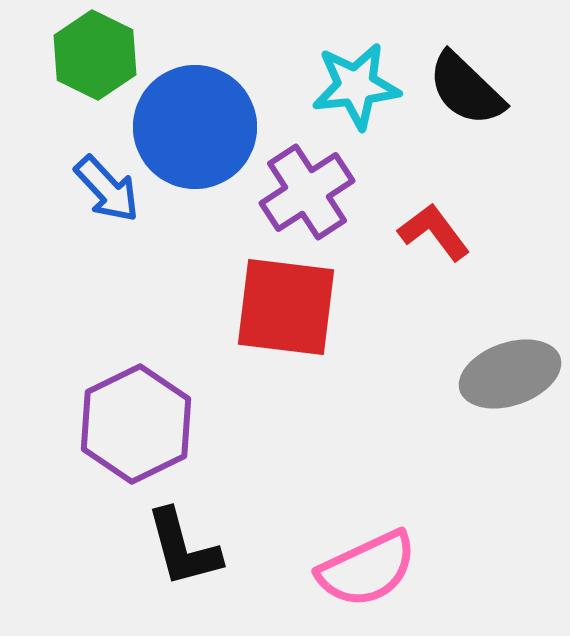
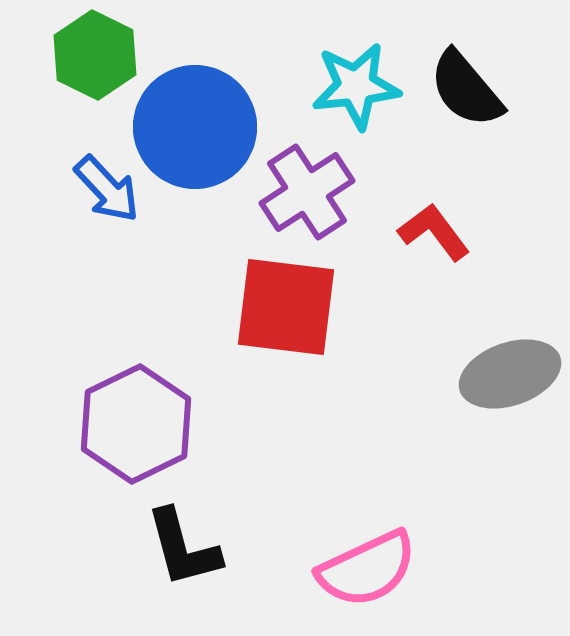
black semicircle: rotated 6 degrees clockwise
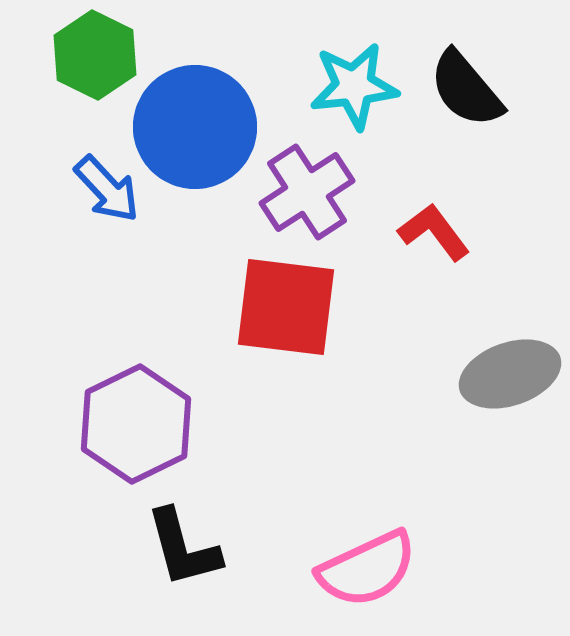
cyan star: moved 2 px left
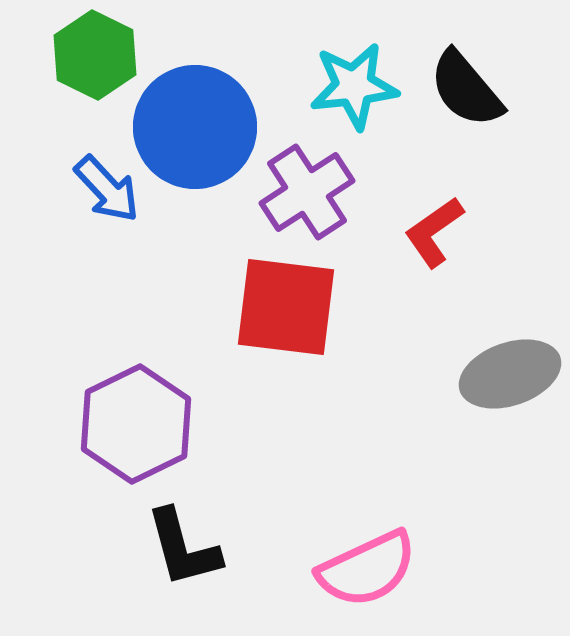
red L-shape: rotated 88 degrees counterclockwise
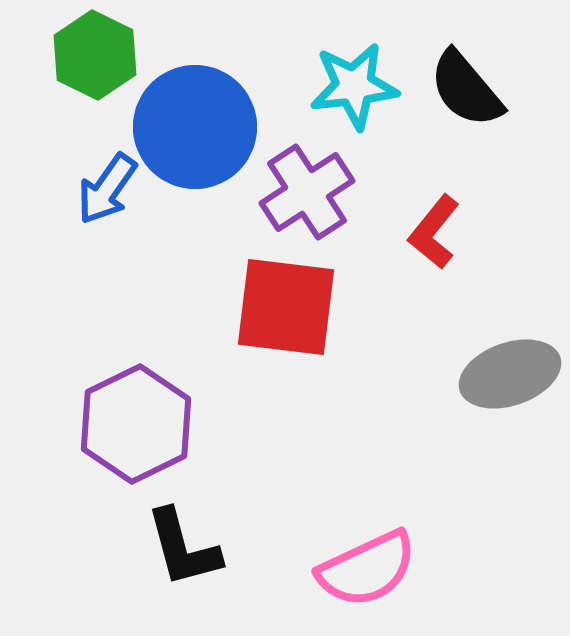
blue arrow: rotated 78 degrees clockwise
red L-shape: rotated 16 degrees counterclockwise
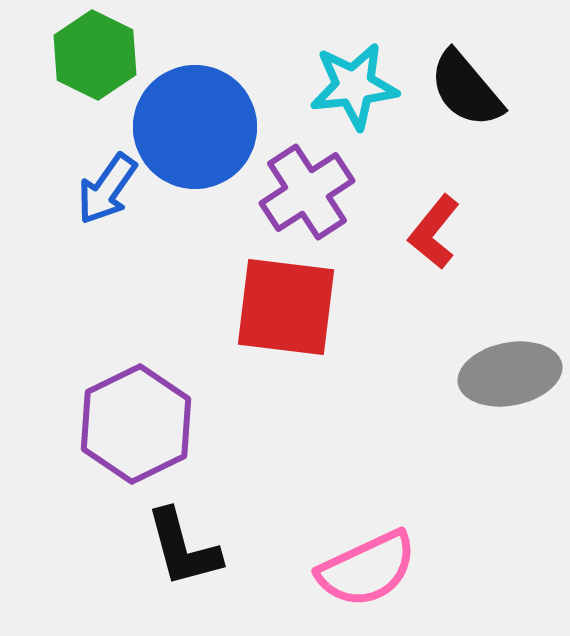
gray ellipse: rotated 8 degrees clockwise
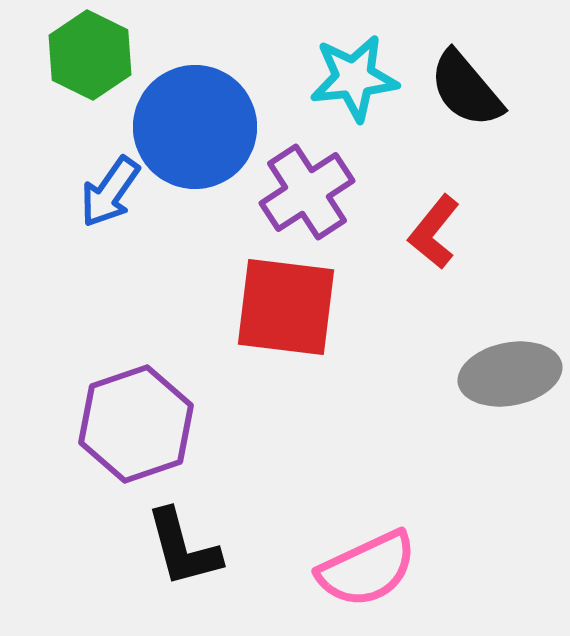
green hexagon: moved 5 px left
cyan star: moved 8 px up
blue arrow: moved 3 px right, 3 px down
purple hexagon: rotated 7 degrees clockwise
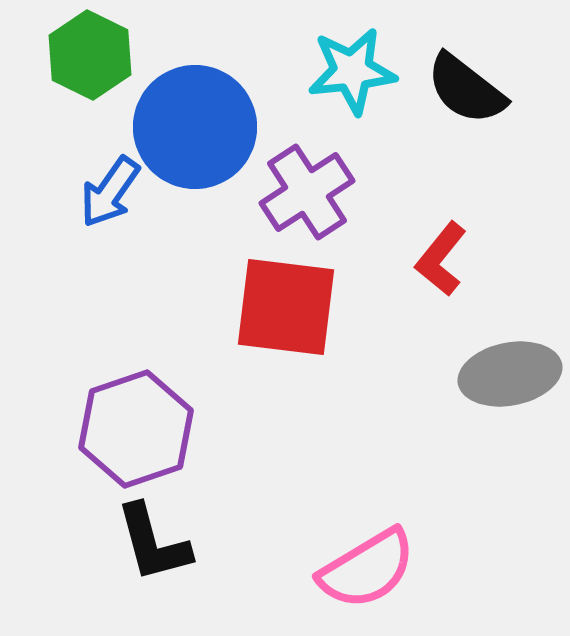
cyan star: moved 2 px left, 7 px up
black semicircle: rotated 12 degrees counterclockwise
red L-shape: moved 7 px right, 27 px down
purple hexagon: moved 5 px down
black L-shape: moved 30 px left, 5 px up
pink semicircle: rotated 6 degrees counterclockwise
